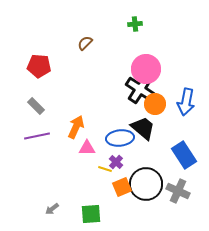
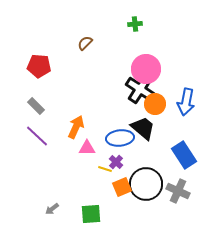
purple line: rotated 55 degrees clockwise
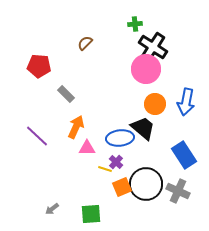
black cross: moved 13 px right, 42 px up
gray rectangle: moved 30 px right, 12 px up
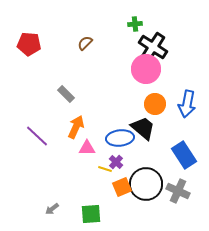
red pentagon: moved 10 px left, 22 px up
blue arrow: moved 1 px right, 2 px down
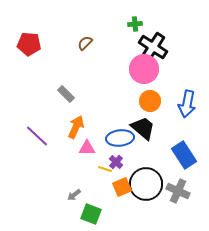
pink circle: moved 2 px left
orange circle: moved 5 px left, 3 px up
gray arrow: moved 22 px right, 14 px up
green square: rotated 25 degrees clockwise
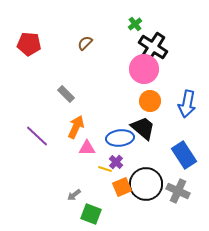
green cross: rotated 32 degrees counterclockwise
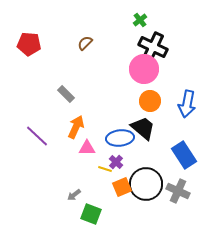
green cross: moved 5 px right, 4 px up
black cross: rotated 8 degrees counterclockwise
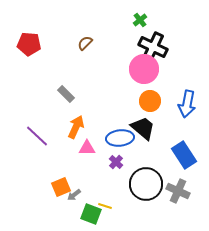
yellow line: moved 37 px down
orange square: moved 61 px left
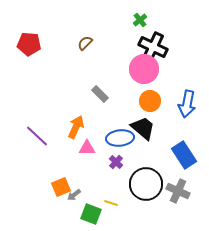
gray rectangle: moved 34 px right
yellow line: moved 6 px right, 3 px up
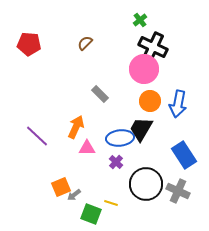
blue arrow: moved 9 px left
black trapezoid: moved 2 px left, 1 px down; rotated 100 degrees counterclockwise
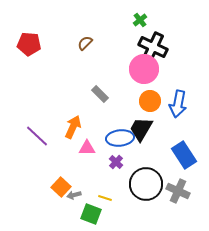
orange arrow: moved 3 px left
orange square: rotated 24 degrees counterclockwise
gray arrow: rotated 24 degrees clockwise
yellow line: moved 6 px left, 5 px up
